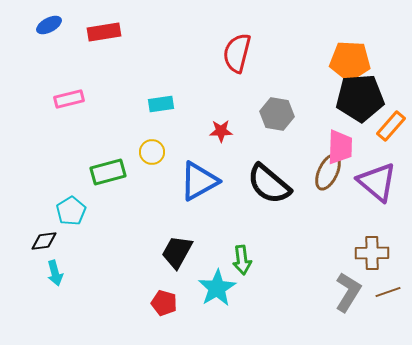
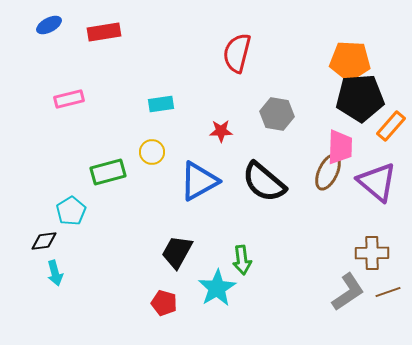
black semicircle: moved 5 px left, 2 px up
gray L-shape: rotated 24 degrees clockwise
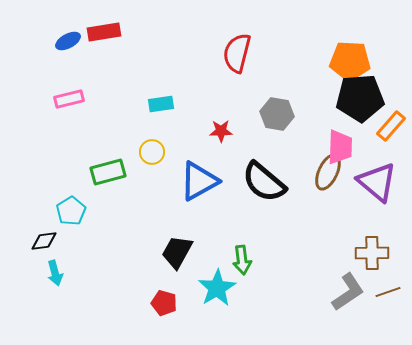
blue ellipse: moved 19 px right, 16 px down
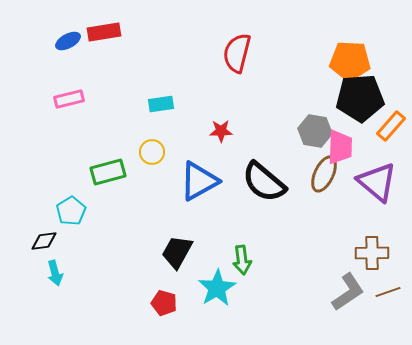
gray hexagon: moved 38 px right, 17 px down
brown ellipse: moved 4 px left, 2 px down
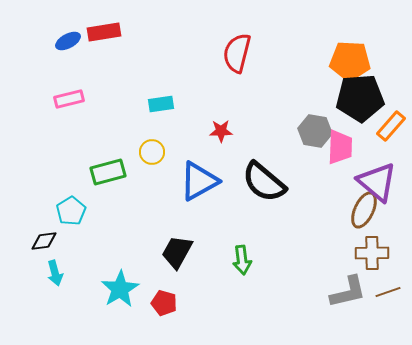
brown ellipse: moved 40 px right, 36 px down
cyan star: moved 97 px left, 1 px down
gray L-shape: rotated 21 degrees clockwise
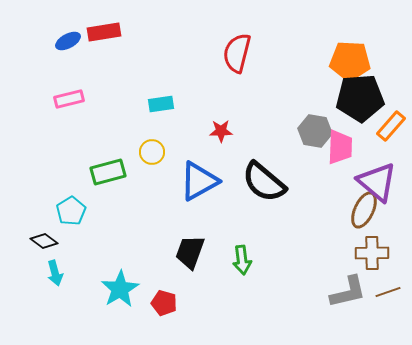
black diamond: rotated 44 degrees clockwise
black trapezoid: moved 13 px right; rotated 9 degrees counterclockwise
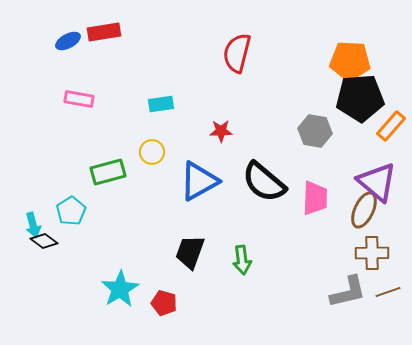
pink rectangle: moved 10 px right; rotated 24 degrees clockwise
pink trapezoid: moved 25 px left, 51 px down
cyan arrow: moved 22 px left, 48 px up
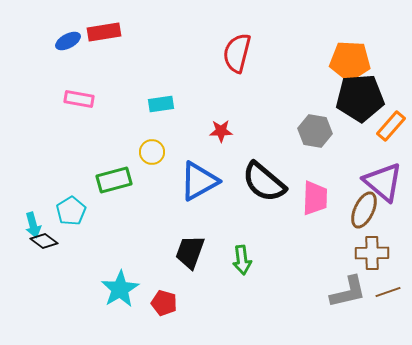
green rectangle: moved 6 px right, 8 px down
purple triangle: moved 6 px right
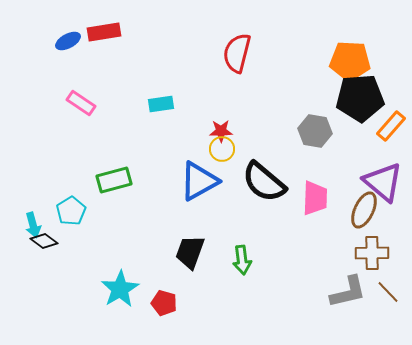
pink rectangle: moved 2 px right, 4 px down; rotated 24 degrees clockwise
yellow circle: moved 70 px right, 3 px up
brown line: rotated 65 degrees clockwise
